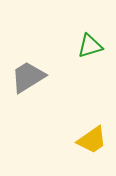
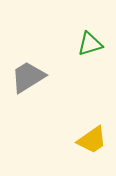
green triangle: moved 2 px up
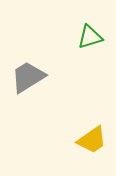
green triangle: moved 7 px up
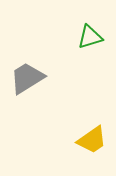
gray trapezoid: moved 1 px left, 1 px down
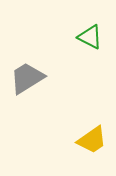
green triangle: rotated 44 degrees clockwise
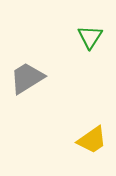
green triangle: rotated 36 degrees clockwise
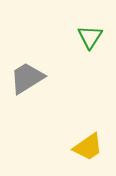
yellow trapezoid: moved 4 px left, 7 px down
